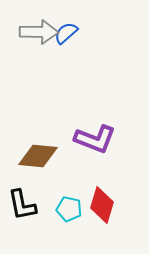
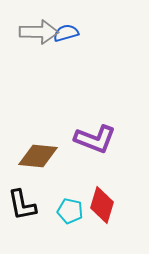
blue semicircle: rotated 25 degrees clockwise
cyan pentagon: moved 1 px right, 2 px down
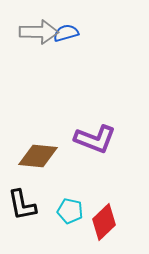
red diamond: moved 2 px right, 17 px down; rotated 30 degrees clockwise
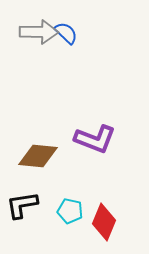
blue semicircle: rotated 60 degrees clockwise
black L-shape: rotated 92 degrees clockwise
red diamond: rotated 24 degrees counterclockwise
